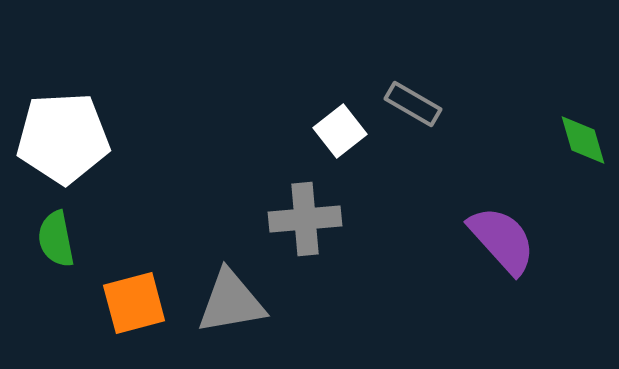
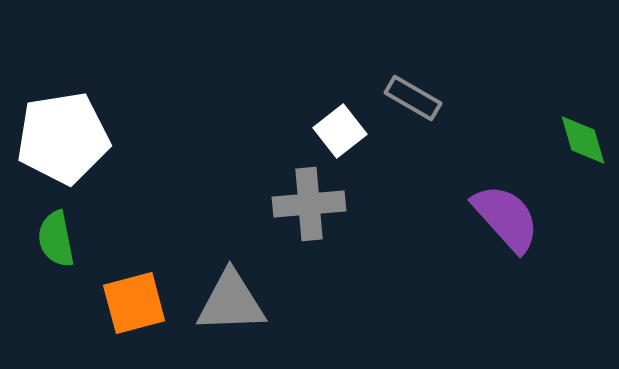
gray rectangle: moved 6 px up
white pentagon: rotated 6 degrees counterclockwise
gray cross: moved 4 px right, 15 px up
purple semicircle: moved 4 px right, 22 px up
gray triangle: rotated 8 degrees clockwise
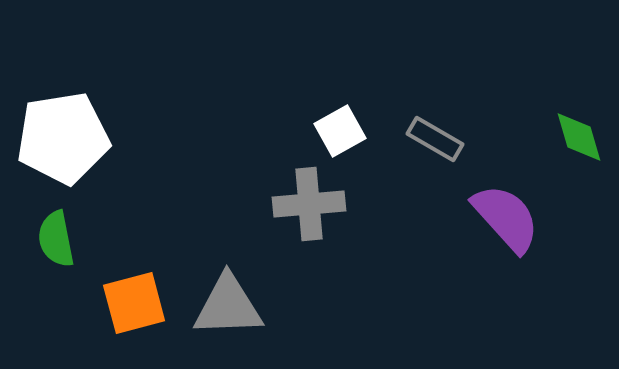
gray rectangle: moved 22 px right, 41 px down
white square: rotated 9 degrees clockwise
green diamond: moved 4 px left, 3 px up
gray triangle: moved 3 px left, 4 px down
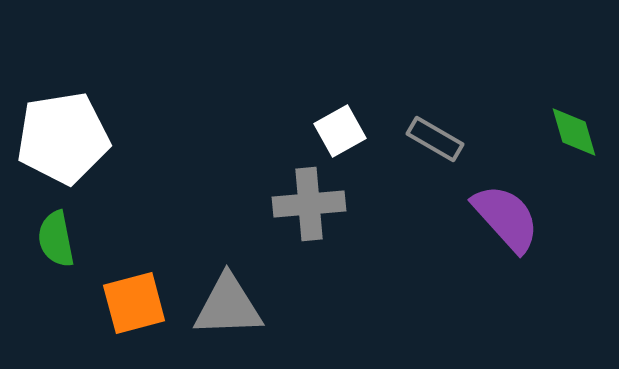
green diamond: moved 5 px left, 5 px up
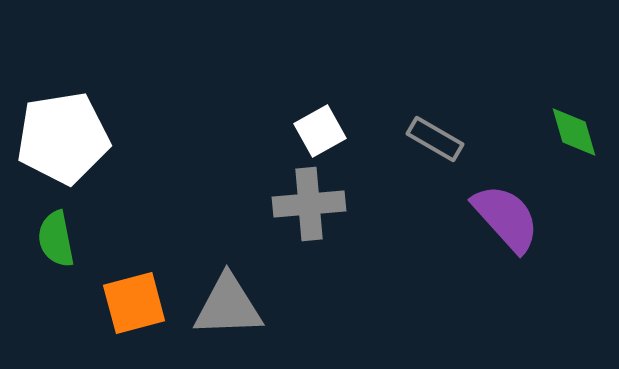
white square: moved 20 px left
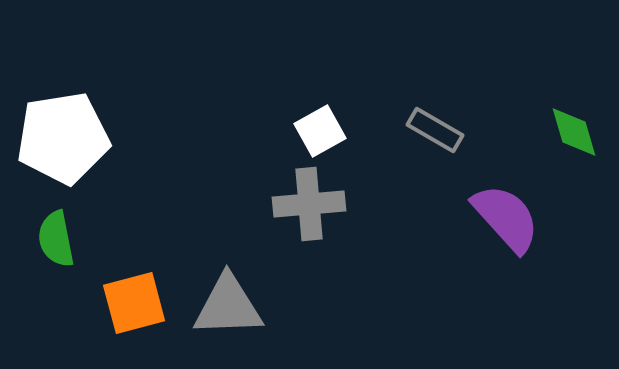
gray rectangle: moved 9 px up
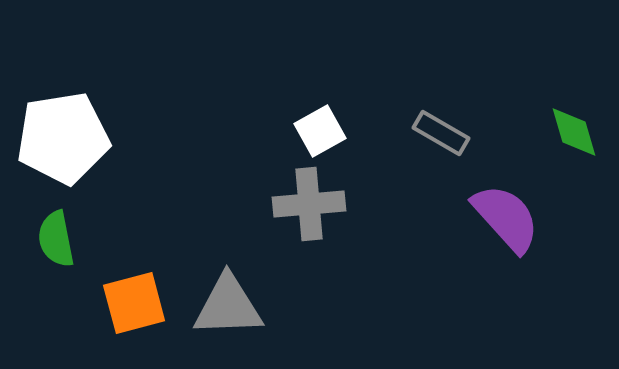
gray rectangle: moved 6 px right, 3 px down
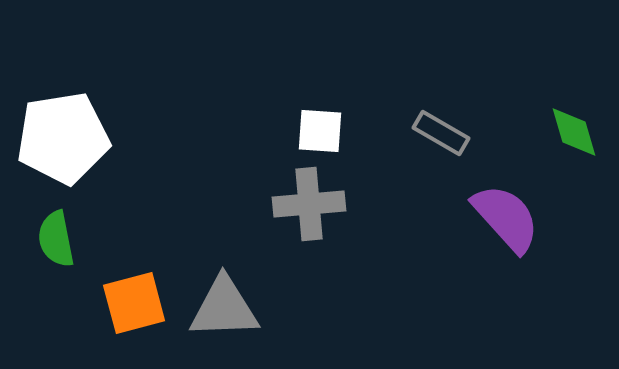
white square: rotated 33 degrees clockwise
gray triangle: moved 4 px left, 2 px down
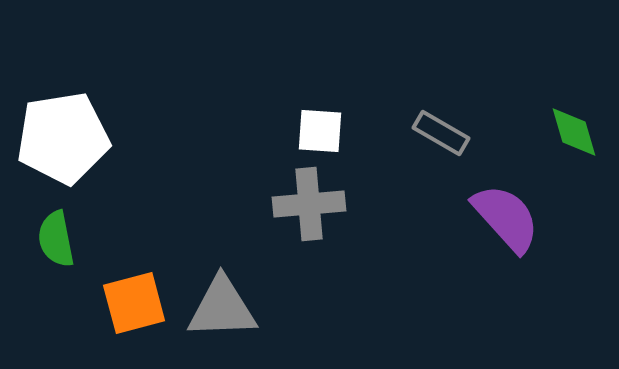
gray triangle: moved 2 px left
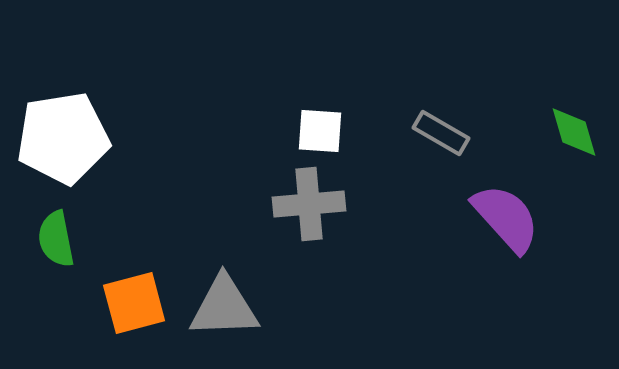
gray triangle: moved 2 px right, 1 px up
